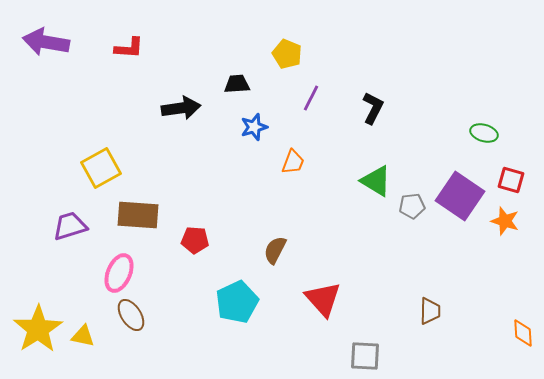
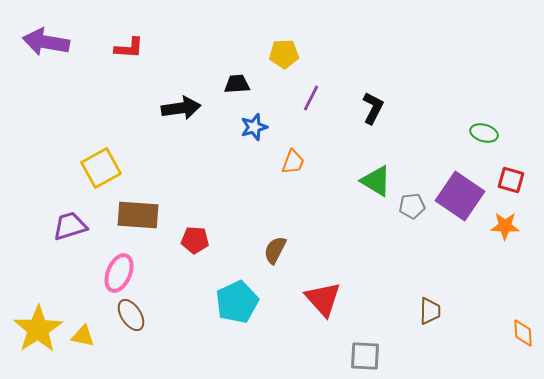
yellow pentagon: moved 3 px left; rotated 24 degrees counterclockwise
orange star: moved 5 px down; rotated 16 degrees counterclockwise
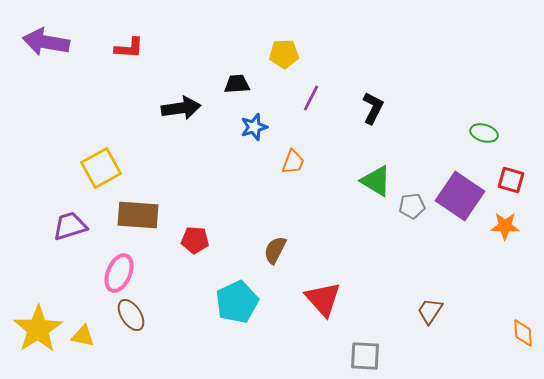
brown trapezoid: rotated 148 degrees counterclockwise
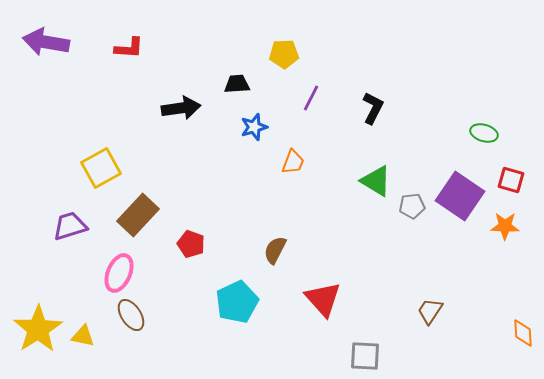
brown rectangle: rotated 51 degrees counterclockwise
red pentagon: moved 4 px left, 4 px down; rotated 16 degrees clockwise
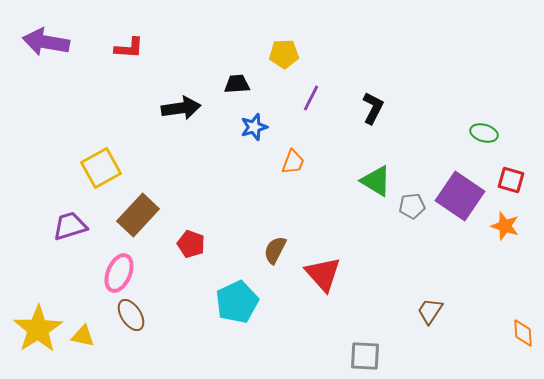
orange star: rotated 16 degrees clockwise
red triangle: moved 25 px up
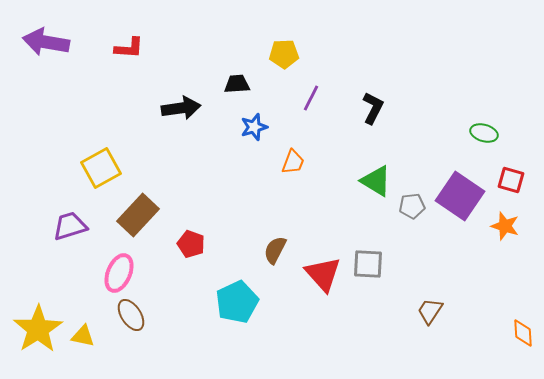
gray square: moved 3 px right, 92 px up
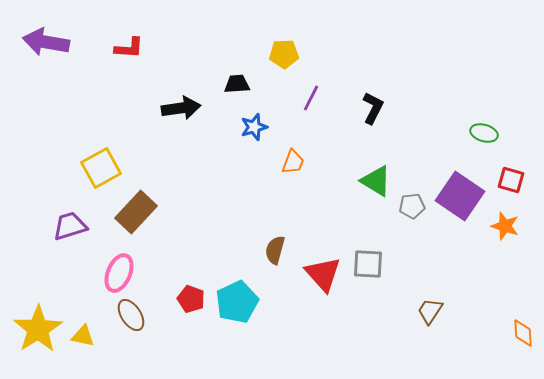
brown rectangle: moved 2 px left, 3 px up
red pentagon: moved 55 px down
brown semicircle: rotated 12 degrees counterclockwise
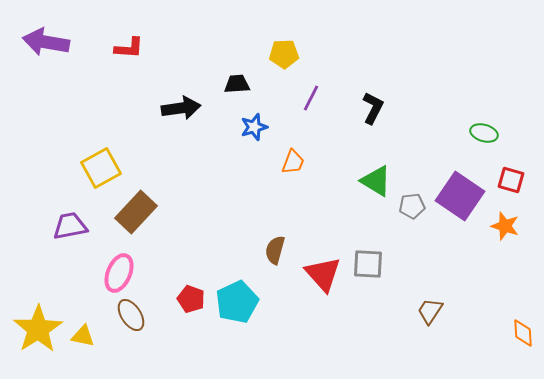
purple trapezoid: rotated 6 degrees clockwise
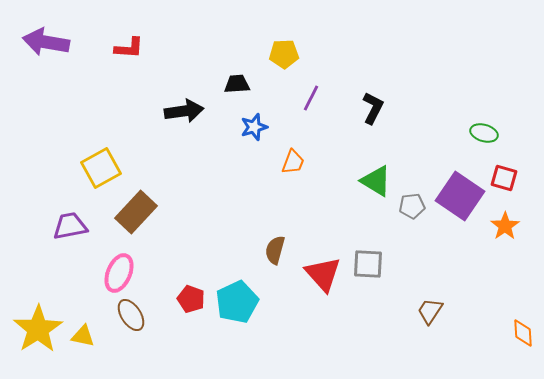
black arrow: moved 3 px right, 3 px down
red square: moved 7 px left, 2 px up
orange star: rotated 20 degrees clockwise
